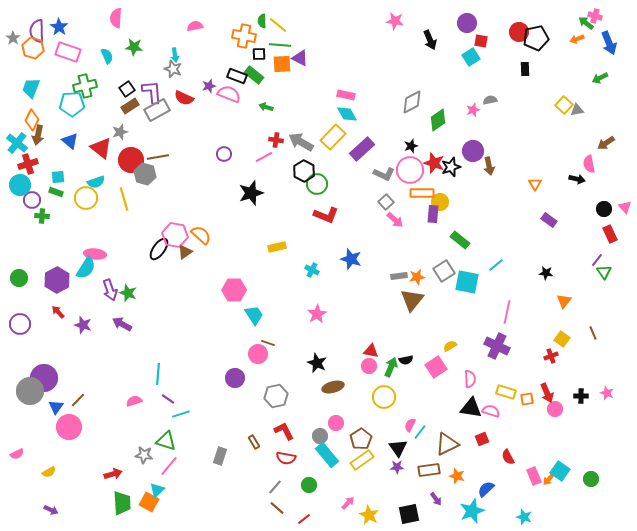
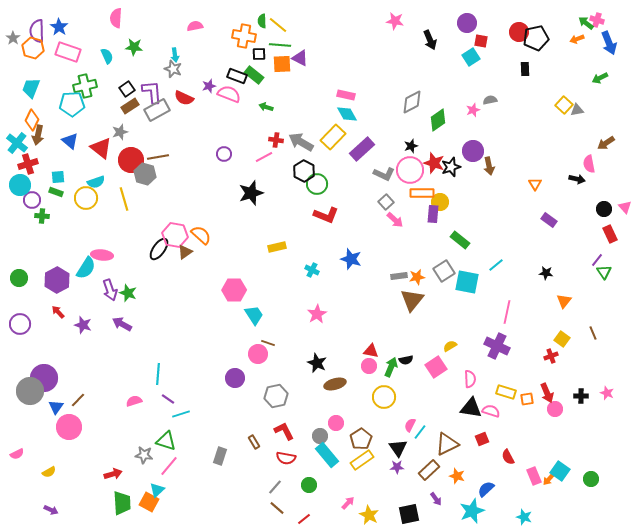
pink cross at (595, 16): moved 2 px right, 4 px down
pink ellipse at (95, 254): moved 7 px right, 1 px down
brown ellipse at (333, 387): moved 2 px right, 3 px up
brown rectangle at (429, 470): rotated 35 degrees counterclockwise
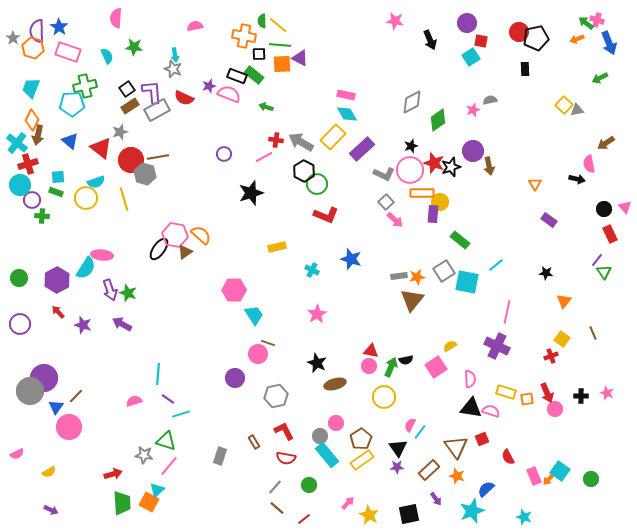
brown line at (78, 400): moved 2 px left, 4 px up
brown triangle at (447, 444): moved 9 px right, 3 px down; rotated 40 degrees counterclockwise
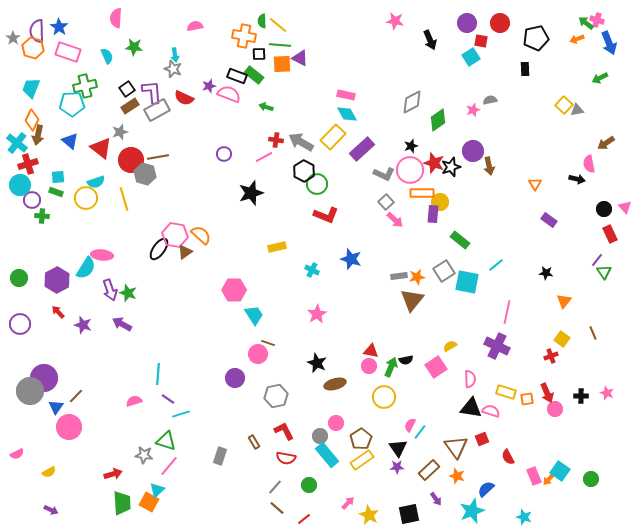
red circle at (519, 32): moved 19 px left, 9 px up
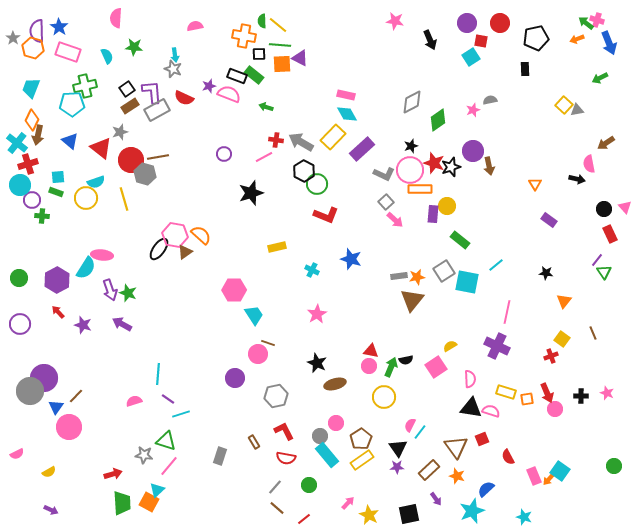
orange rectangle at (422, 193): moved 2 px left, 4 px up
yellow circle at (440, 202): moved 7 px right, 4 px down
green circle at (591, 479): moved 23 px right, 13 px up
